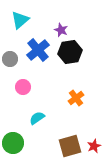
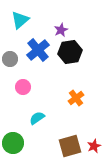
purple star: rotated 24 degrees clockwise
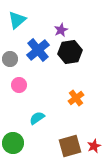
cyan triangle: moved 3 px left
pink circle: moved 4 px left, 2 px up
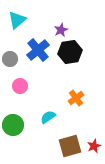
pink circle: moved 1 px right, 1 px down
cyan semicircle: moved 11 px right, 1 px up
green circle: moved 18 px up
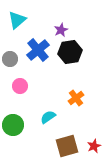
brown square: moved 3 px left
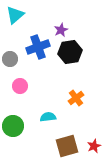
cyan triangle: moved 2 px left, 5 px up
blue cross: moved 3 px up; rotated 20 degrees clockwise
cyan semicircle: rotated 28 degrees clockwise
green circle: moved 1 px down
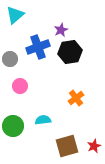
cyan semicircle: moved 5 px left, 3 px down
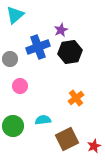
brown square: moved 7 px up; rotated 10 degrees counterclockwise
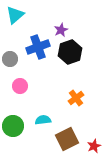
black hexagon: rotated 10 degrees counterclockwise
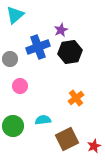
black hexagon: rotated 10 degrees clockwise
